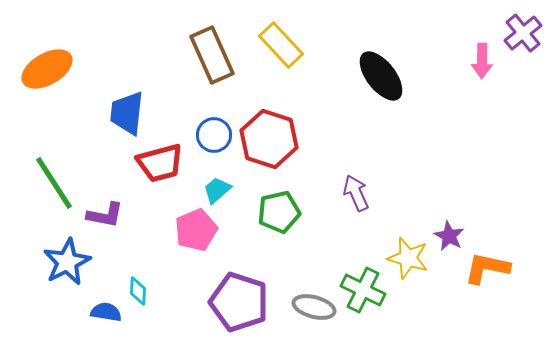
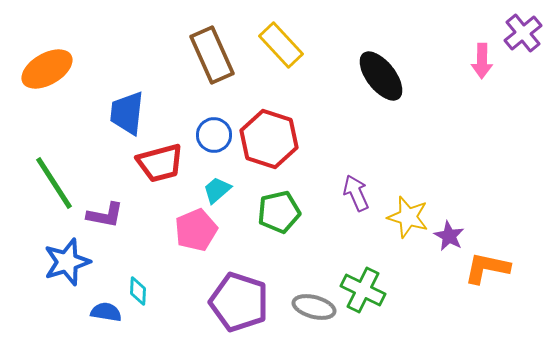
yellow star: moved 41 px up
blue star: rotated 9 degrees clockwise
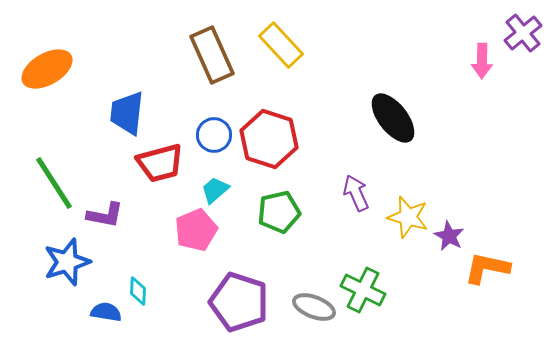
black ellipse: moved 12 px right, 42 px down
cyan trapezoid: moved 2 px left
gray ellipse: rotated 6 degrees clockwise
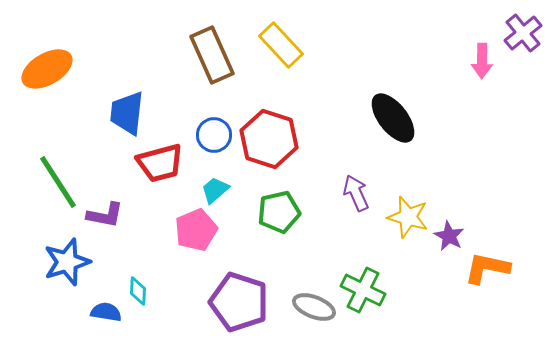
green line: moved 4 px right, 1 px up
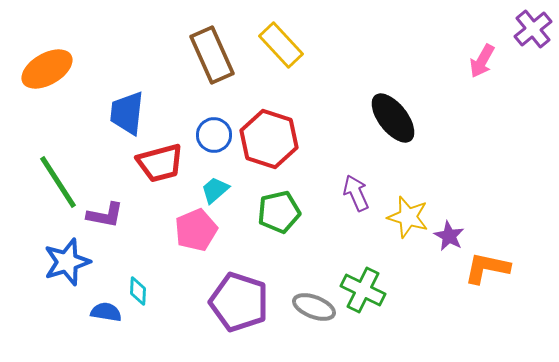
purple cross: moved 10 px right, 4 px up
pink arrow: rotated 28 degrees clockwise
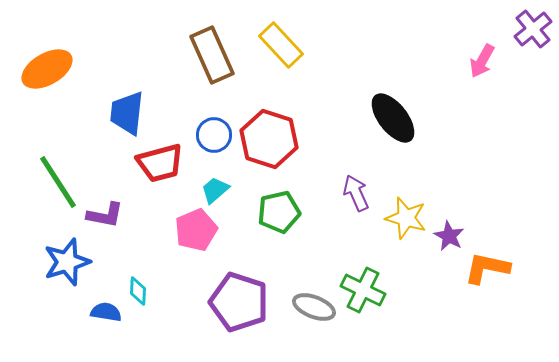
yellow star: moved 2 px left, 1 px down
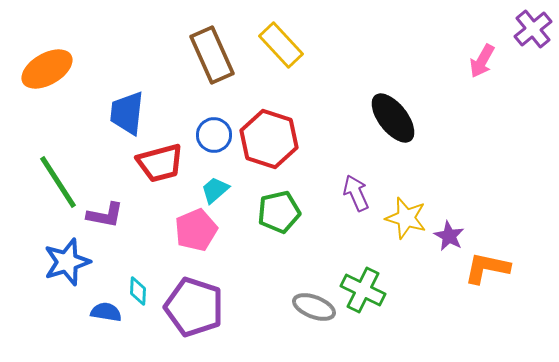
purple pentagon: moved 45 px left, 5 px down
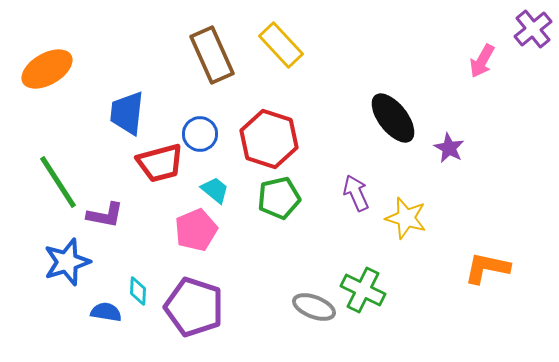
blue circle: moved 14 px left, 1 px up
cyan trapezoid: rotated 80 degrees clockwise
green pentagon: moved 14 px up
purple star: moved 88 px up
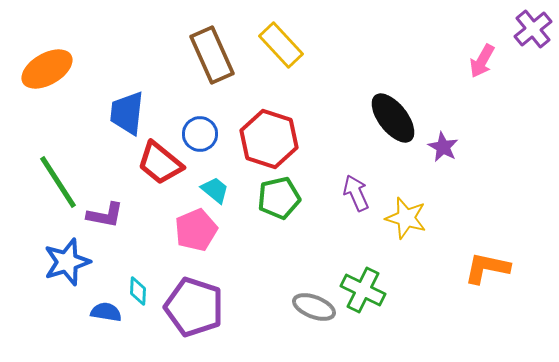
purple star: moved 6 px left, 1 px up
red trapezoid: rotated 54 degrees clockwise
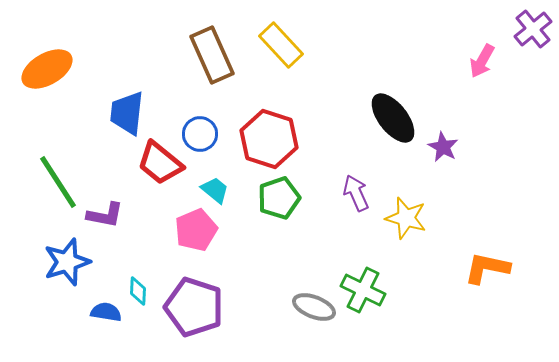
green pentagon: rotated 6 degrees counterclockwise
